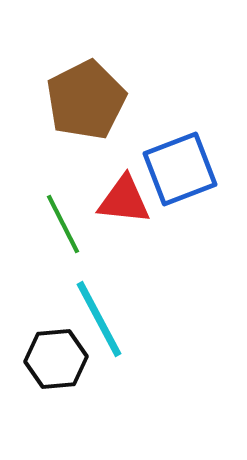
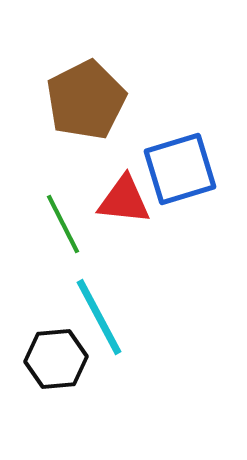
blue square: rotated 4 degrees clockwise
cyan line: moved 2 px up
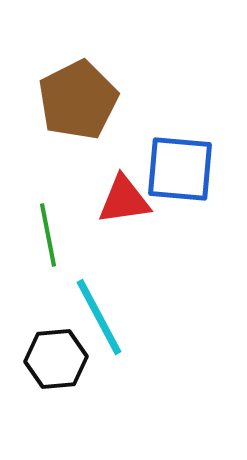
brown pentagon: moved 8 px left
blue square: rotated 22 degrees clockwise
red triangle: rotated 14 degrees counterclockwise
green line: moved 15 px left, 11 px down; rotated 16 degrees clockwise
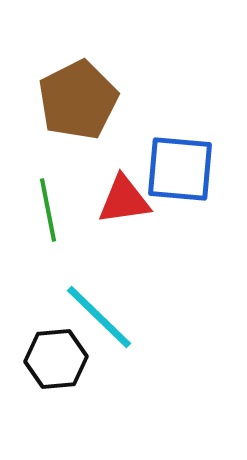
green line: moved 25 px up
cyan line: rotated 18 degrees counterclockwise
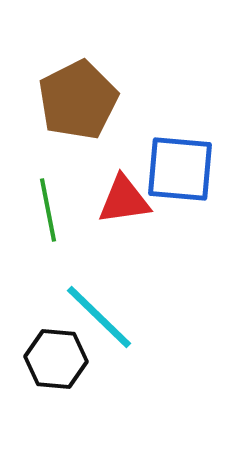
black hexagon: rotated 10 degrees clockwise
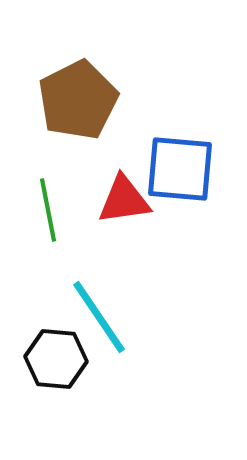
cyan line: rotated 12 degrees clockwise
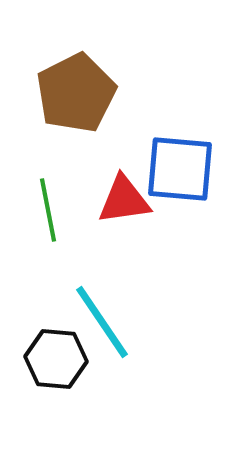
brown pentagon: moved 2 px left, 7 px up
cyan line: moved 3 px right, 5 px down
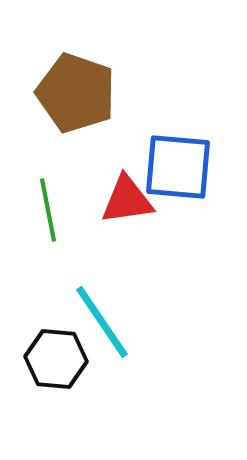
brown pentagon: rotated 26 degrees counterclockwise
blue square: moved 2 px left, 2 px up
red triangle: moved 3 px right
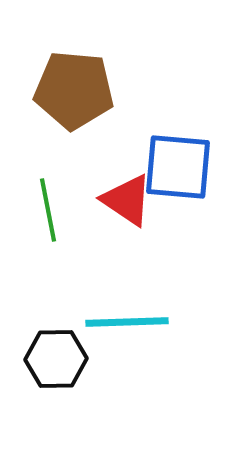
brown pentagon: moved 2 px left, 3 px up; rotated 14 degrees counterclockwise
red triangle: rotated 42 degrees clockwise
cyan line: moved 25 px right; rotated 58 degrees counterclockwise
black hexagon: rotated 6 degrees counterclockwise
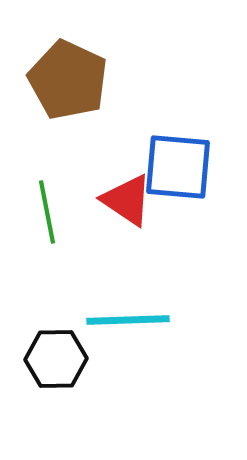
brown pentagon: moved 6 px left, 10 px up; rotated 20 degrees clockwise
green line: moved 1 px left, 2 px down
cyan line: moved 1 px right, 2 px up
